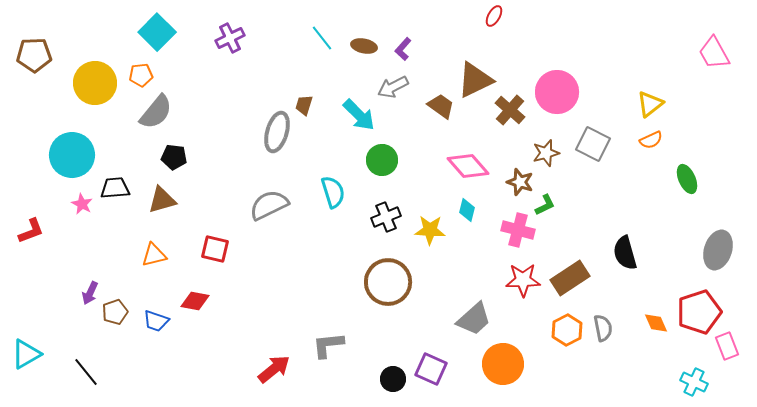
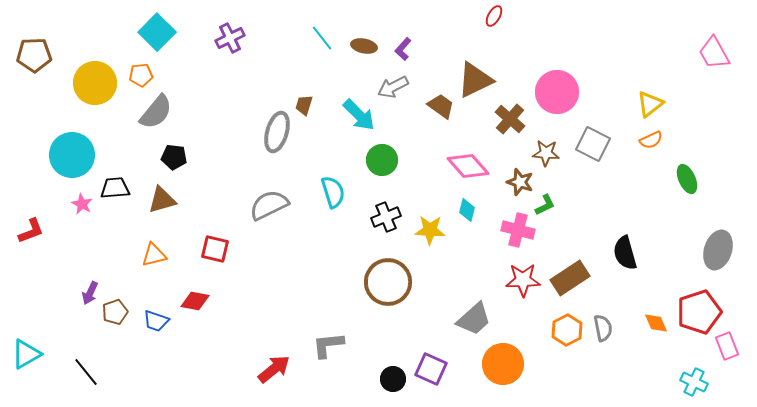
brown cross at (510, 110): moved 9 px down
brown star at (546, 153): rotated 20 degrees clockwise
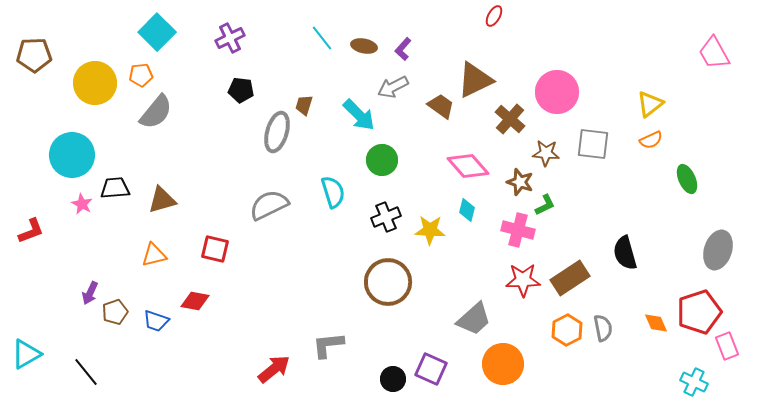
gray square at (593, 144): rotated 20 degrees counterclockwise
black pentagon at (174, 157): moved 67 px right, 67 px up
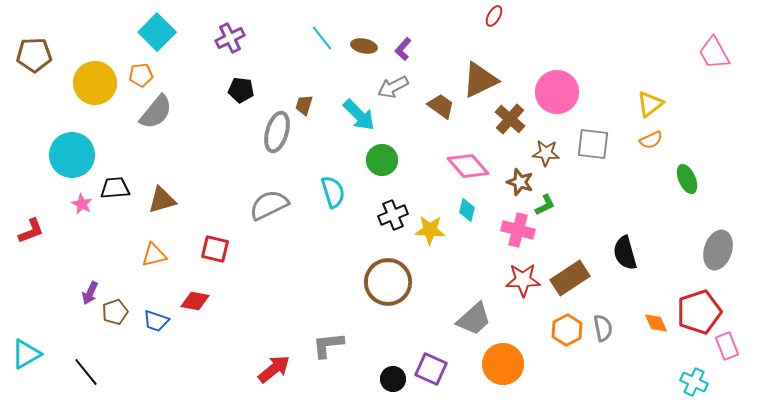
brown triangle at (475, 80): moved 5 px right
black cross at (386, 217): moved 7 px right, 2 px up
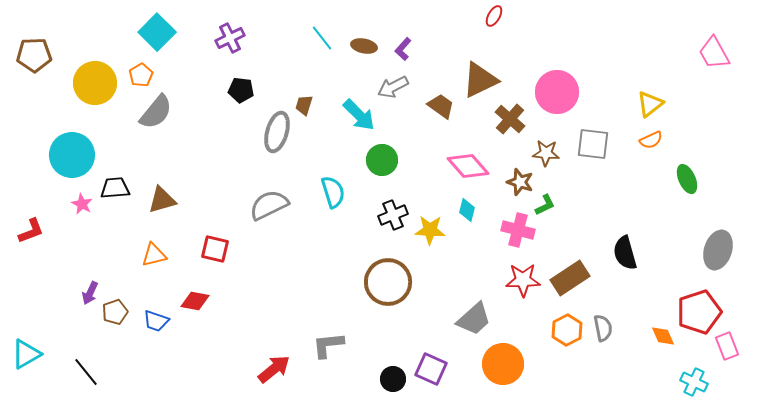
orange pentagon at (141, 75): rotated 25 degrees counterclockwise
orange diamond at (656, 323): moved 7 px right, 13 px down
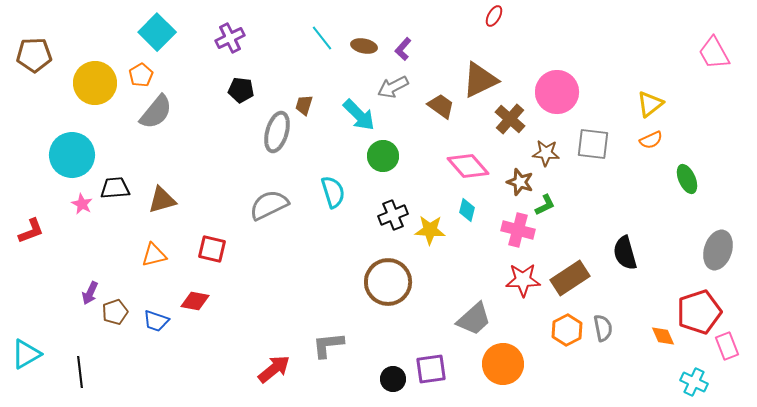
green circle at (382, 160): moved 1 px right, 4 px up
red square at (215, 249): moved 3 px left
purple square at (431, 369): rotated 32 degrees counterclockwise
black line at (86, 372): moved 6 px left; rotated 32 degrees clockwise
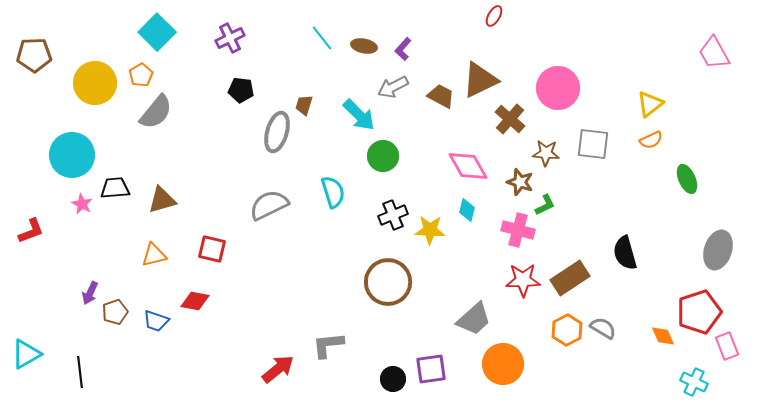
pink circle at (557, 92): moved 1 px right, 4 px up
brown trapezoid at (441, 106): moved 10 px up; rotated 8 degrees counterclockwise
pink diamond at (468, 166): rotated 12 degrees clockwise
gray semicircle at (603, 328): rotated 48 degrees counterclockwise
red arrow at (274, 369): moved 4 px right
